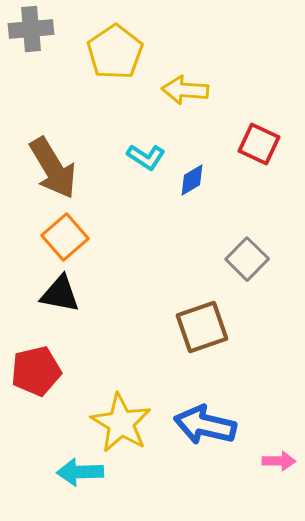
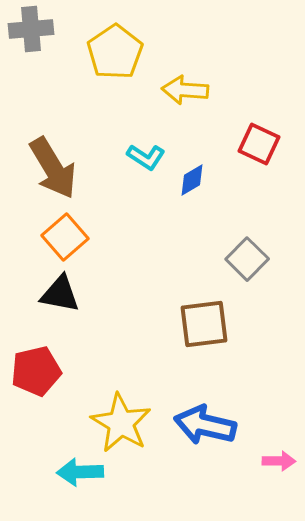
brown square: moved 2 px right, 3 px up; rotated 12 degrees clockwise
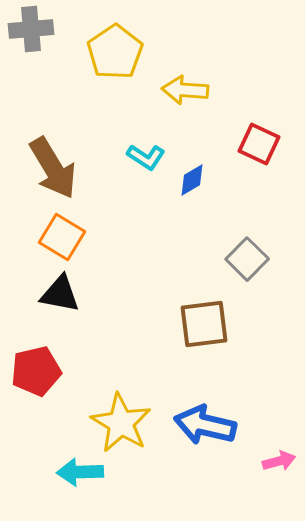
orange square: moved 3 px left; rotated 18 degrees counterclockwise
pink arrow: rotated 16 degrees counterclockwise
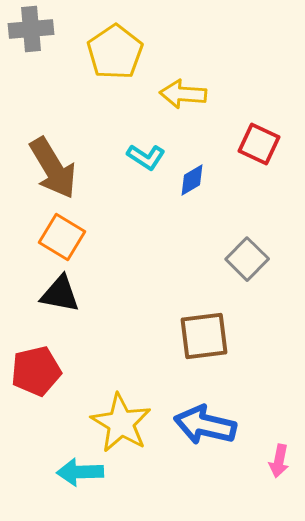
yellow arrow: moved 2 px left, 4 px down
brown square: moved 12 px down
pink arrow: rotated 116 degrees clockwise
